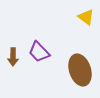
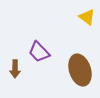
yellow triangle: moved 1 px right
brown arrow: moved 2 px right, 12 px down
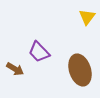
yellow triangle: rotated 30 degrees clockwise
brown arrow: rotated 60 degrees counterclockwise
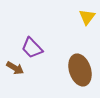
purple trapezoid: moved 7 px left, 4 px up
brown arrow: moved 1 px up
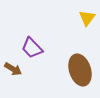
yellow triangle: moved 1 px down
brown arrow: moved 2 px left, 1 px down
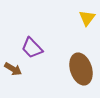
brown ellipse: moved 1 px right, 1 px up
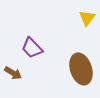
brown arrow: moved 4 px down
